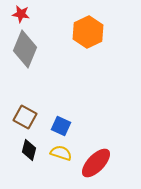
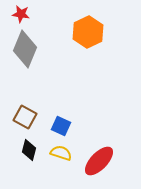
red ellipse: moved 3 px right, 2 px up
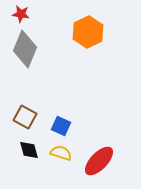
black diamond: rotated 30 degrees counterclockwise
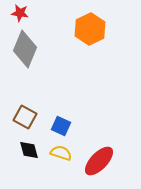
red star: moved 1 px left, 1 px up
orange hexagon: moved 2 px right, 3 px up
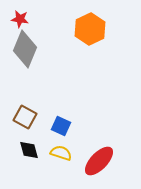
red star: moved 6 px down
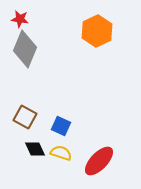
orange hexagon: moved 7 px right, 2 px down
black diamond: moved 6 px right, 1 px up; rotated 10 degrees counterclockwise
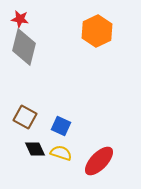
gray diamond: moved 1 px left, 2 px up; rotated 9 degrees counterclockwise
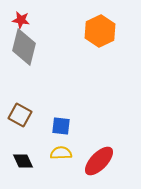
red star: moved 1 px right, 1 px down
orange hexagon: moved 3 px right
brown square: moved 5 px left, 2 px up
blue square: rotated 18 degrees counterclockwise
black diamond: moved 12 px left, 12 px down
yellow semicircle: rotated 20 degrees counterclockwise
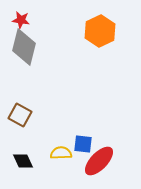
blue square: moved 22 px right, 18 px down
